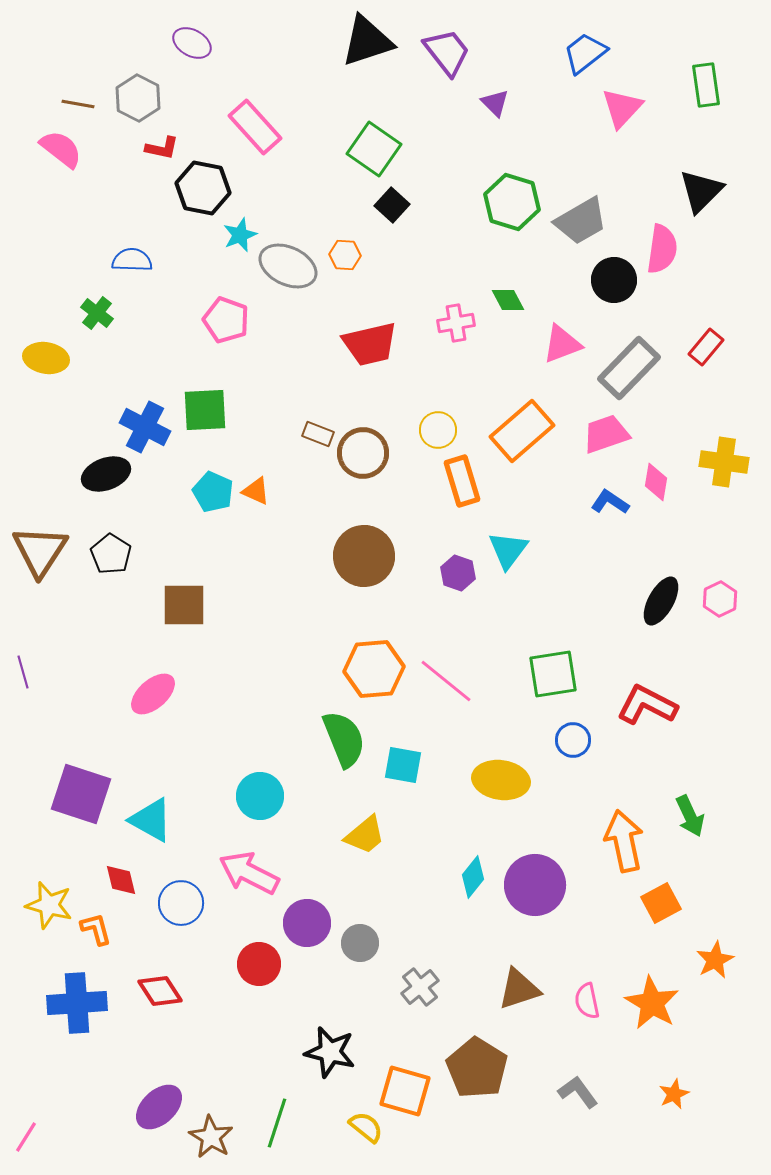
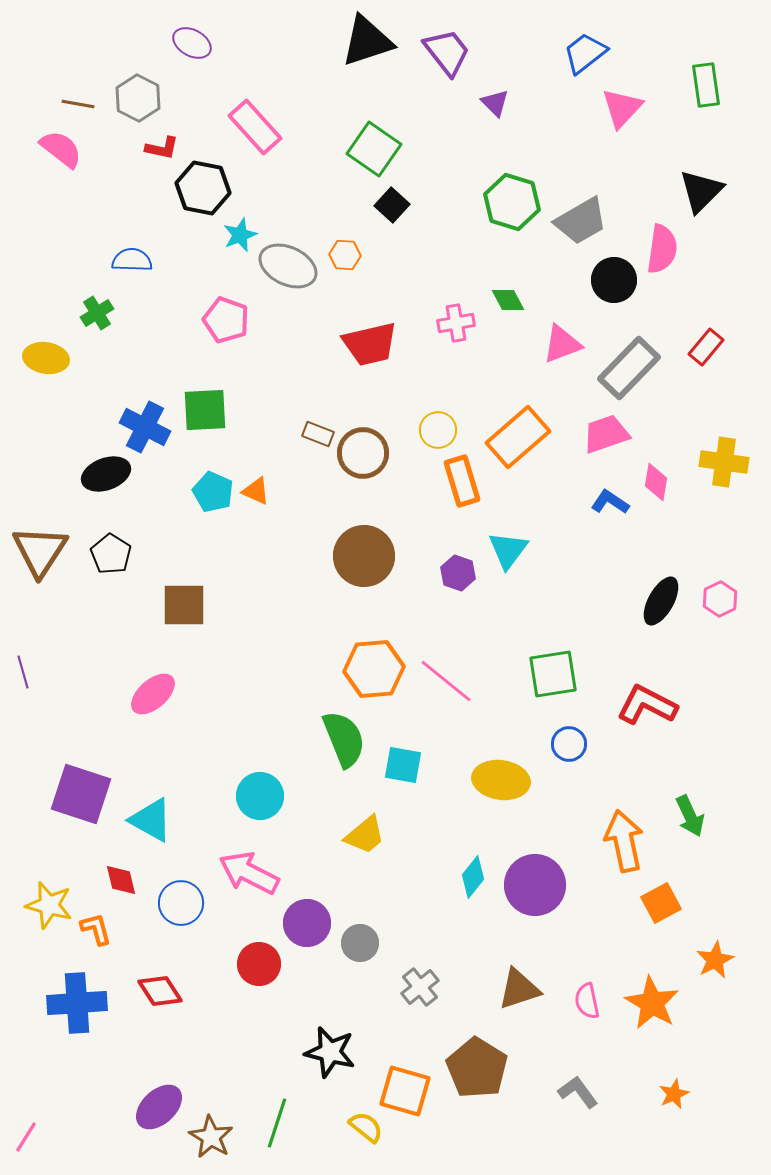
green cross at (97, 313): rotated 20 degrees clockwise
orange rectangle at (522, 431): moved 4 px left, 6 px down
blue circle at (573, 740): moved 4 px left, 4 px down
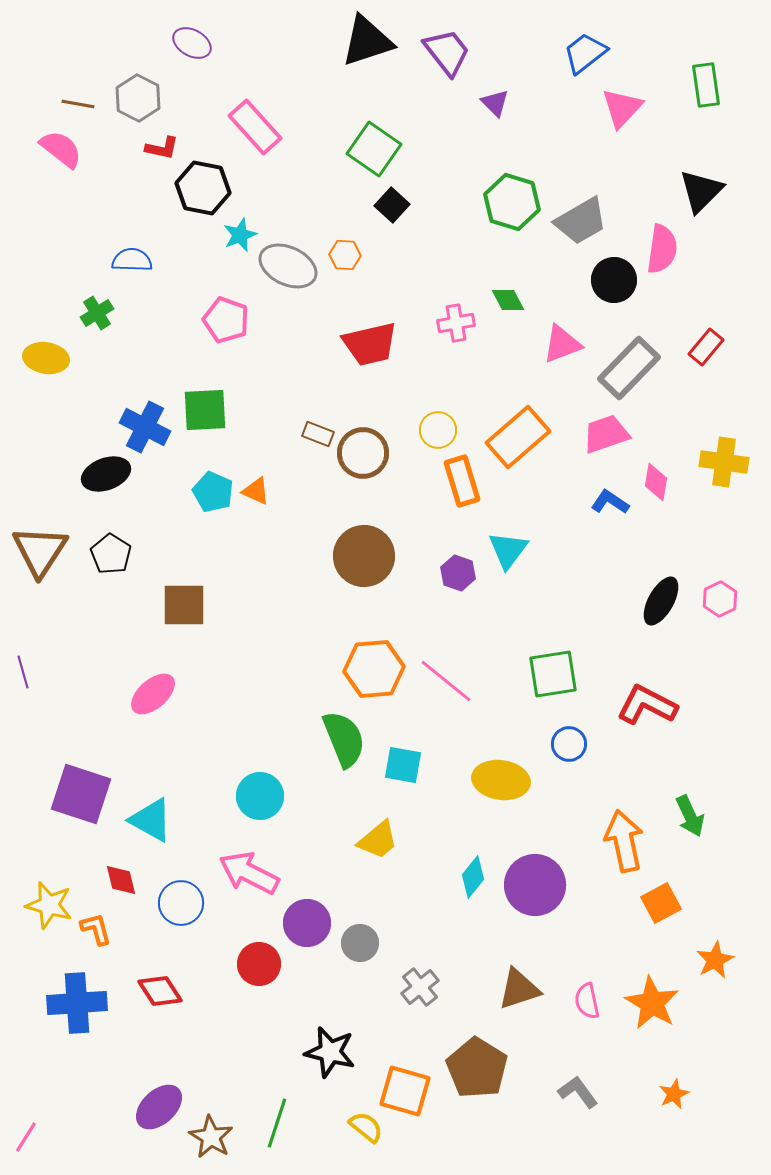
yellow trapezoid at (365, 835): moved 13 px right, 5 px down
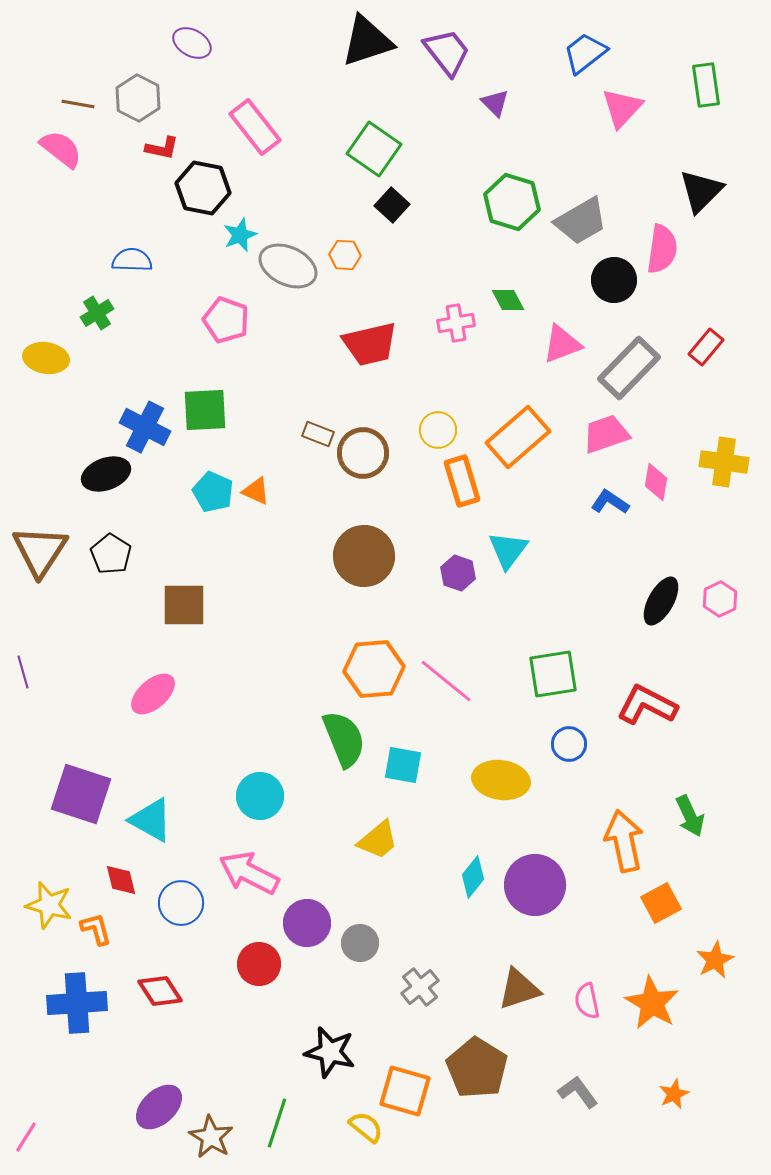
pink rectangle at (255, 127): rotated 4 degrees clockwise
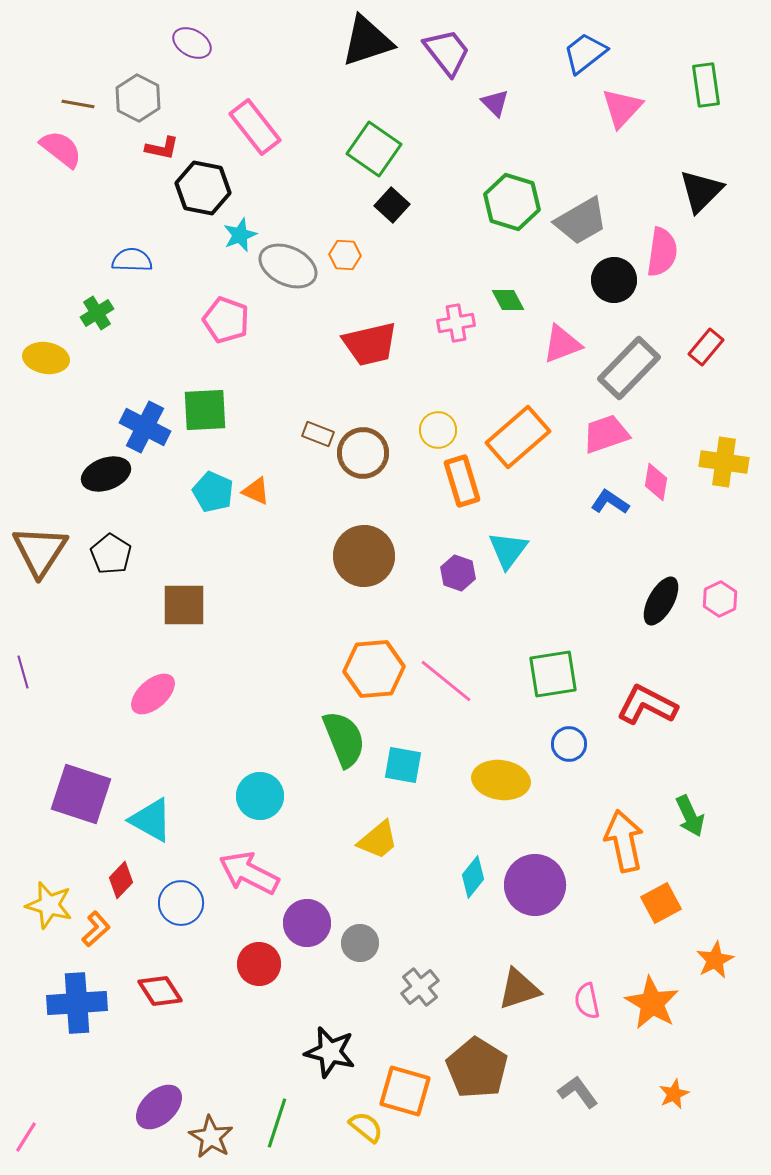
pink semicircle at (662, 249): moved 3 px down
red diamond at (121, 880): rotated 57 degrees clockwise
orange L-shape at (96, 929): rotated 63 degrees clockwise
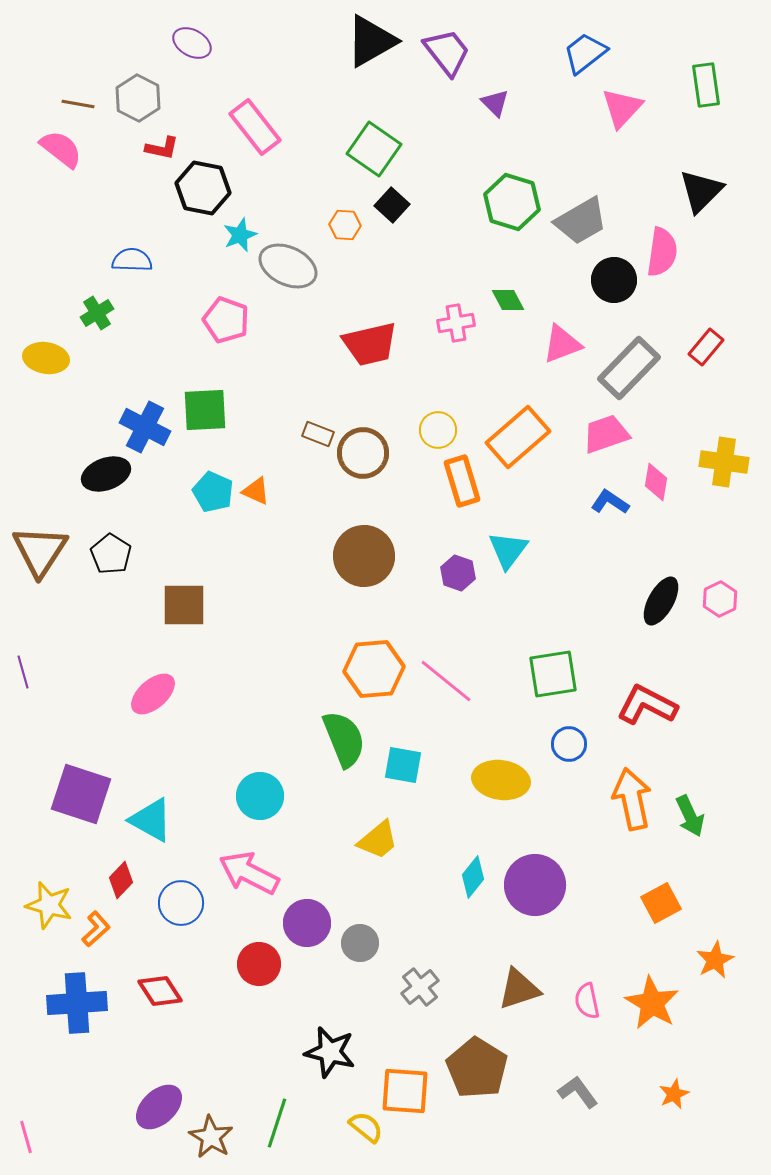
black triangle at (367, 41): moved 4 px right; rotated 12 degrees counterclockwise
orange hexagon at (345, 255): moved 30 px up
orange arrow at (624, 841): moved 8 px right, 42 px up
orange square at (405, 1091): rotated 12 degrees counterclockwise
pink line at (26, 1137): rotated 48 degrees counterclockwise
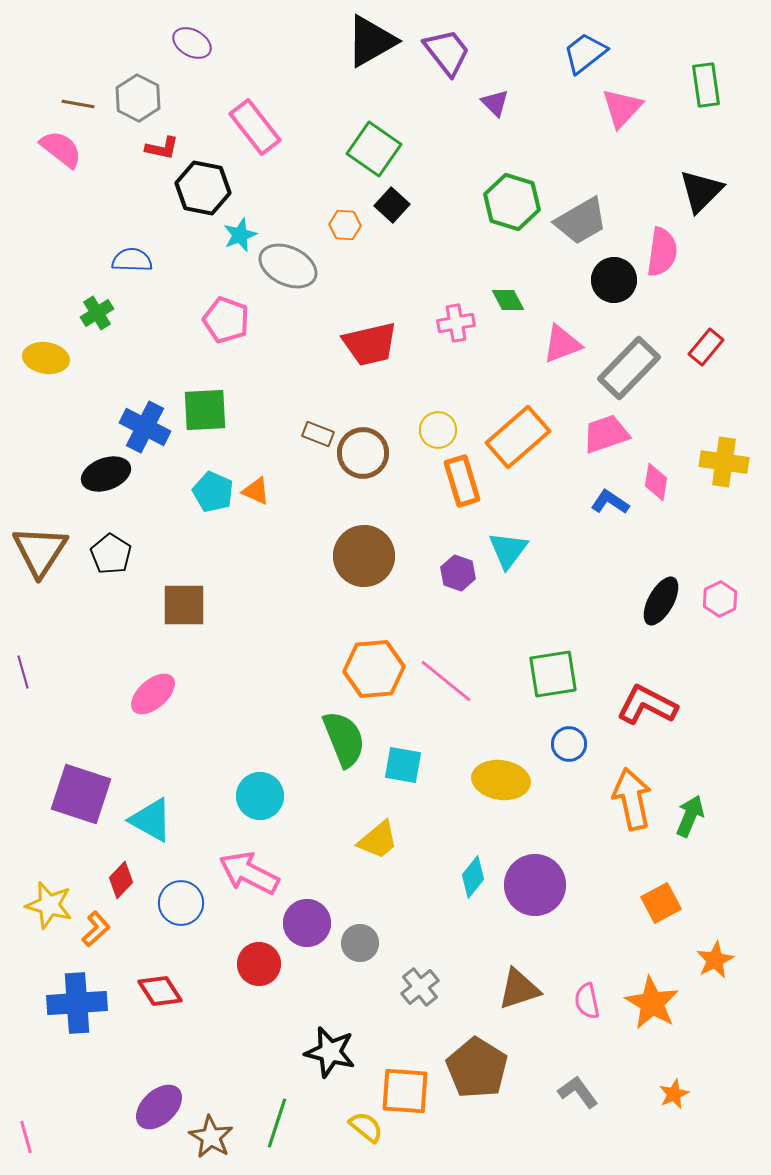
green arrow at (690, 816): rotated 132 degrees counterclockwise
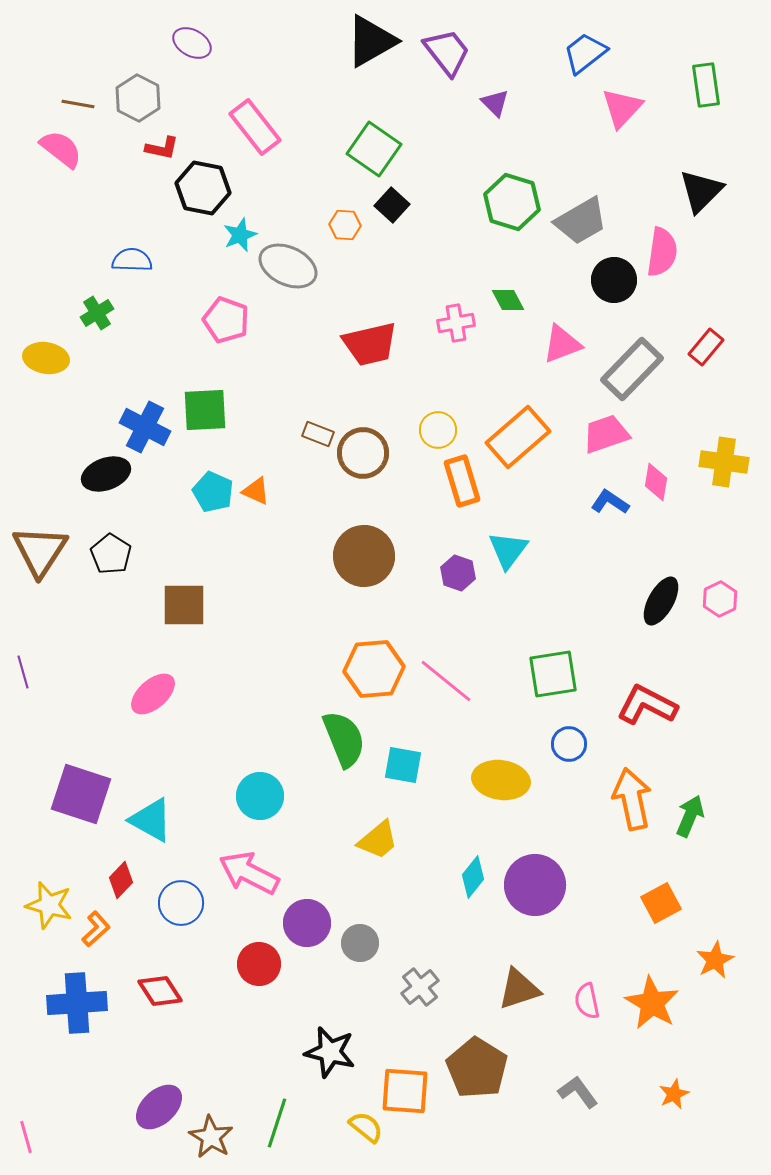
gray rectangle at (629, 368): moved 3 px right, 1 px down
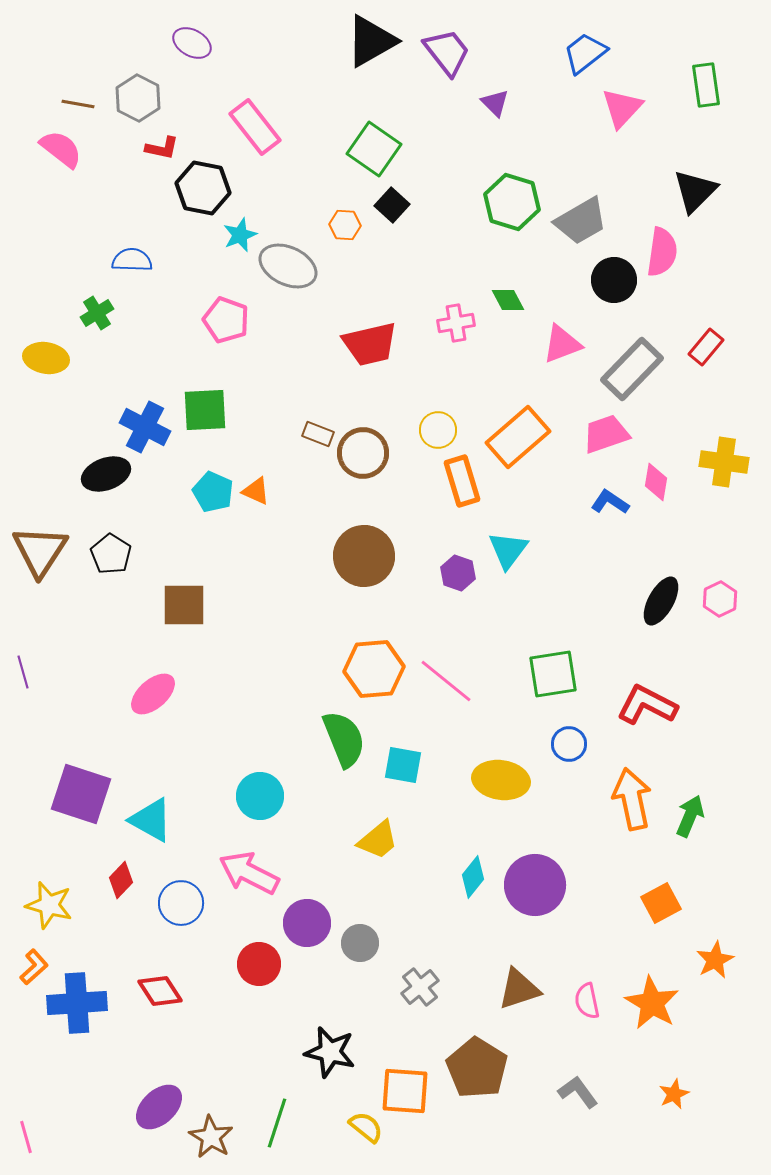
black triangle at (701, 191): moved 6 px left
orange L-shape at (96, 929): moved 62 px left, 38 px down
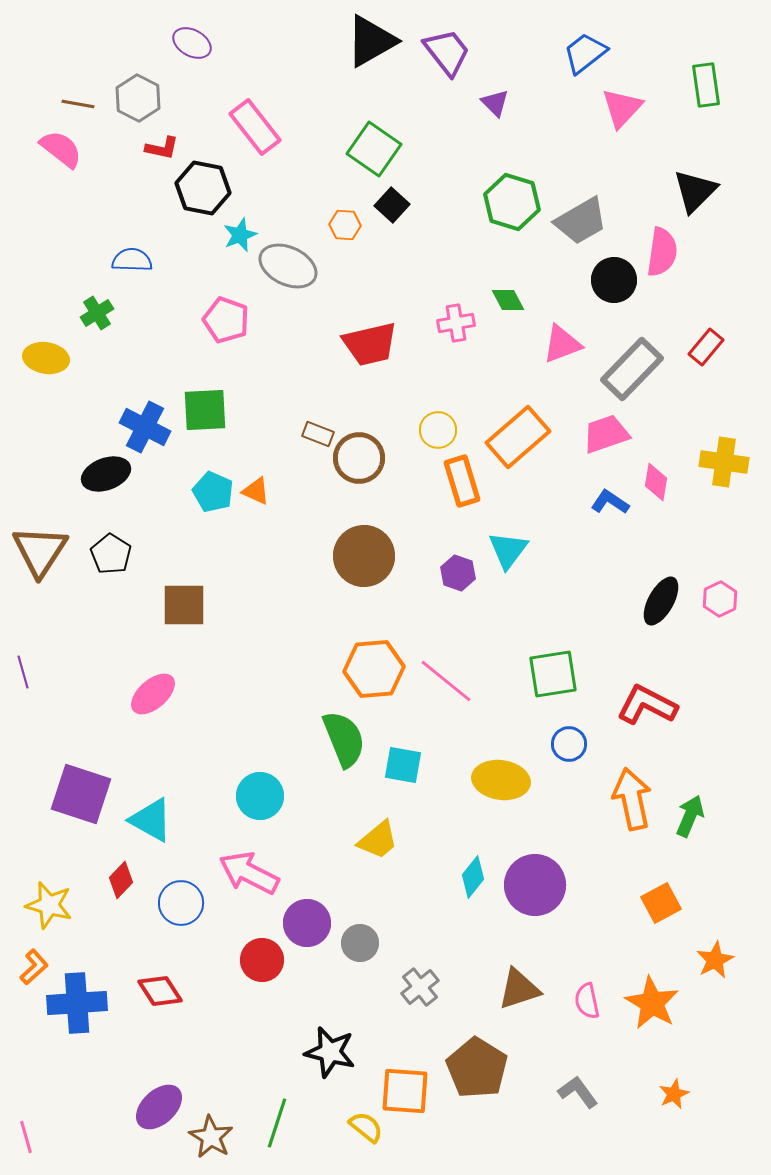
brown circle at (363, 453): moved 4 px left, 5 px down
red circle at (259, 964): moved 3 px right, 4 px up
